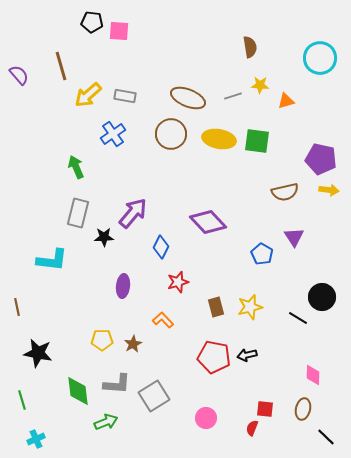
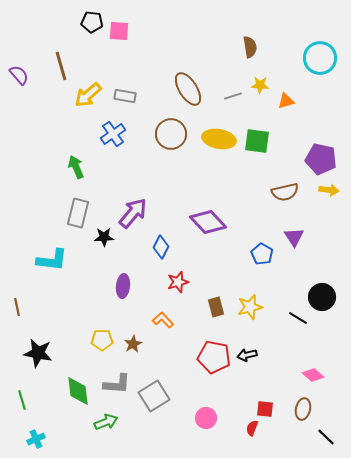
brown ellipse at (188, 98): moved 9 px up; rotated 36 degrees clockwise
pink diamond at (313, 375): rotated 50 degrees counterclockwise
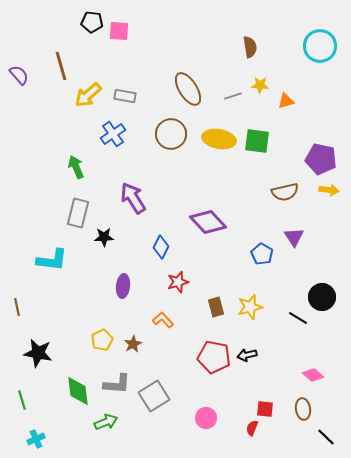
cyan circle at (320, 58): moved 12 px up
purple arrow at (133, 213): moved 15 px up; rotated 72 degrees counterclockwise
yellow pentagon at (102, 340): rotated 25 degrees counterclockwise
brown ellipse at (303, 409): rotated 20 degrees counterclockwise
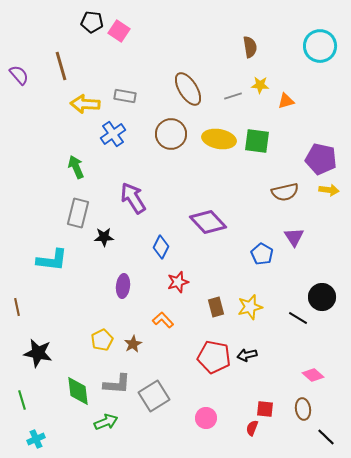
pink square at (119, 31): rotated 30 degrees clockwise
yellow arrow at (88, 95): moved 3 px left, 9 px down; rotated 44 degrees clockwise
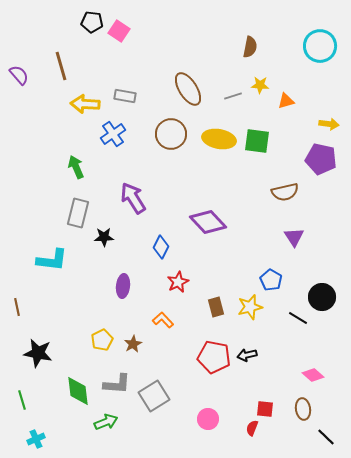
brown semicircle at (250, 47): rotated 20 degrees clockwise
yellow arrow at (329, 190): moved 66 px up
blue pentagon at (262, 254): moved 9 px right, 26 px down
red star at (178, 282): rotated 10 degrees counterclockwise
pink circle at (206, 418): moved 2 px right, 1 px down
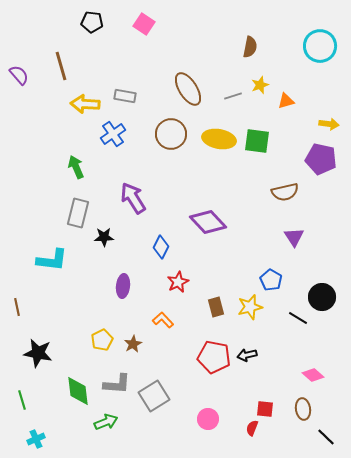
pink square at (119, 31): moved 25 px right, 7 px up
yellow star at (260, 85): rotated 24 degrees counterclockwise
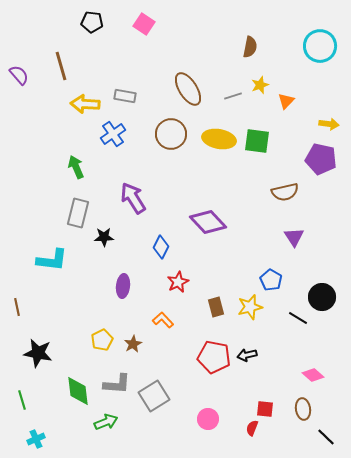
orange triangle at (286, 101): rotated 30 degrees counterclockwise
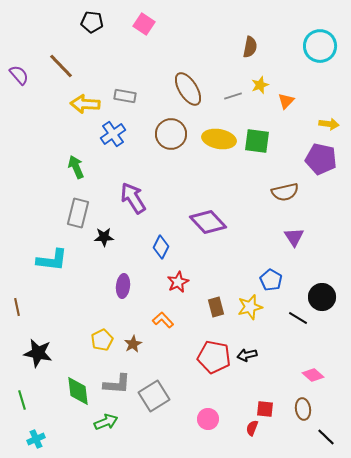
brown line at (61, 66): rotated 28 degrees counterclockwise
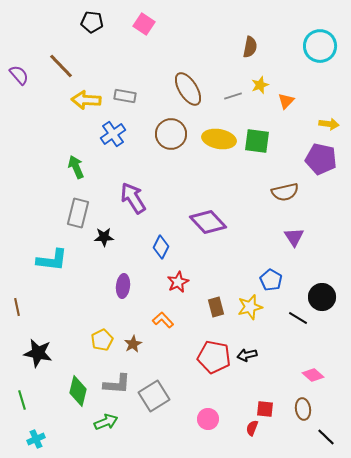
yellow arrow at (85, 104): moved 1 px right, 4 px up
green diamond at (78, 391): rotated 20 degrees clockwise
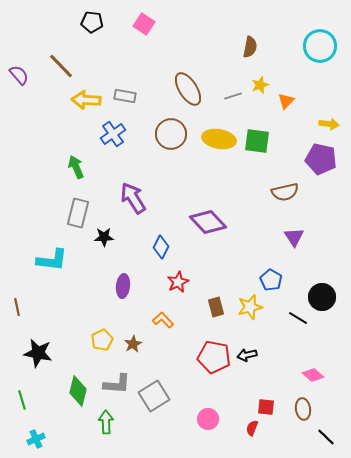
red square at (265, 409): moved 1 px right, 2 px up
green arrow at (106, 422): rotated 70 degrees counterclockwise
